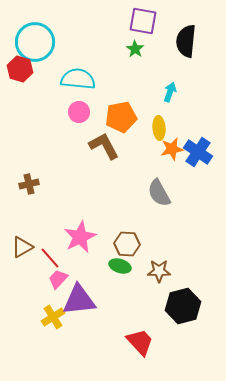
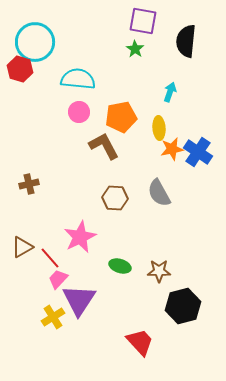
brown hexagon: moved 12 px left, 46 px up
purple triangle: rotated 51 degrees counterclockwise
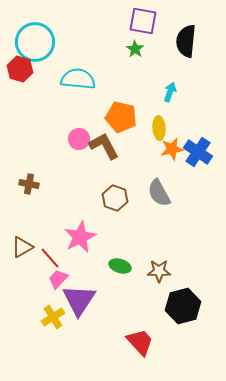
pink circle: moved 27 px down
orange pentagon: rotated 24 degrees clockwise
brown cross: rotated 24 degrees clockwise
brown hexagon: rotated 15 degrees clockwise
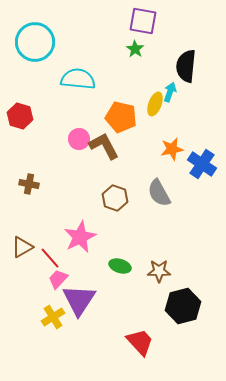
black semicircle: moved 25 px down
red hexagon: moved 47 px down
yellow ellipse: moved 4 px left, 24 px up; rotated 25 degrees clockwise
blue cross: moved 4 px right, 12 px down
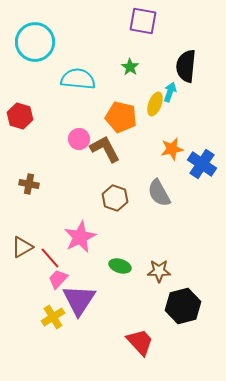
green star: moved 5 px left, 18 px down
brown L-shape: moved 1 px right, 3 px down
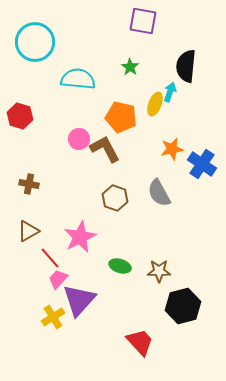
brown triangle: moved 6 px right, 16 px up
purple triangle: rotated 9 degrees clockwise
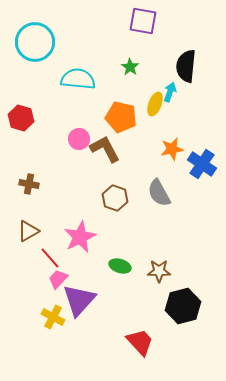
red hexagon: moved 1 px right, 2 px down
yellow cross: rotated 30 degrees counterclockwise
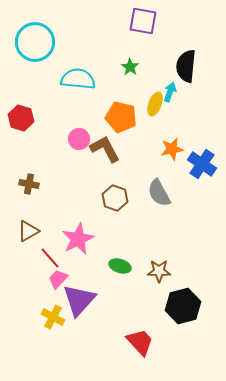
pink star: moved 2 px left, 2 px down
